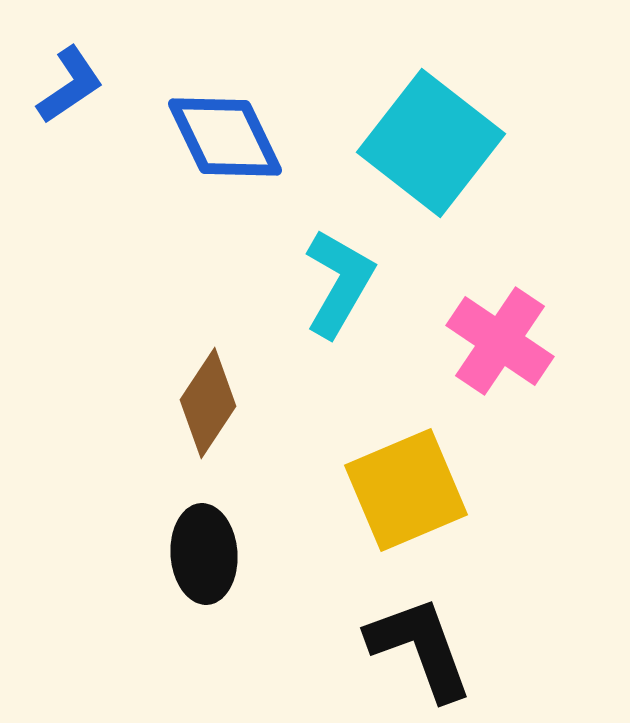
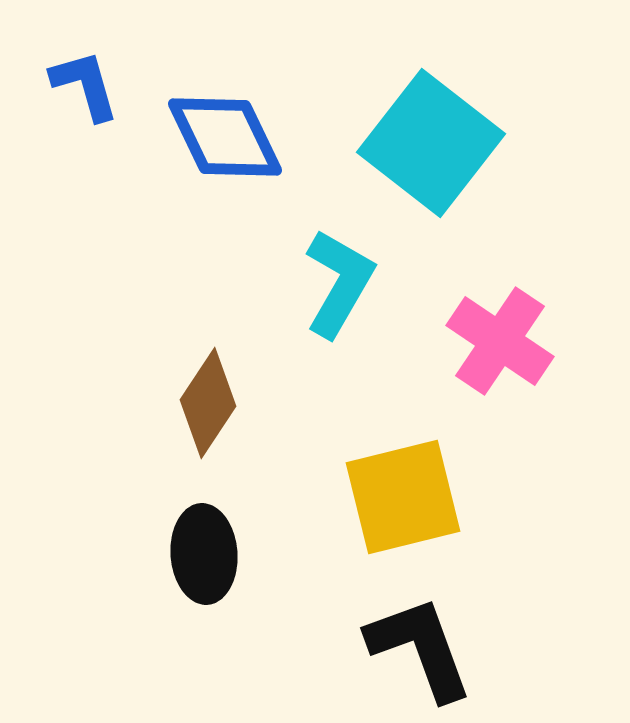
blue L-shape: moved 15 px right; rotated 72 degrees counterclockwise
yellow square: moved 3 px left, 7 px down; rotated 9 degrees clockwise
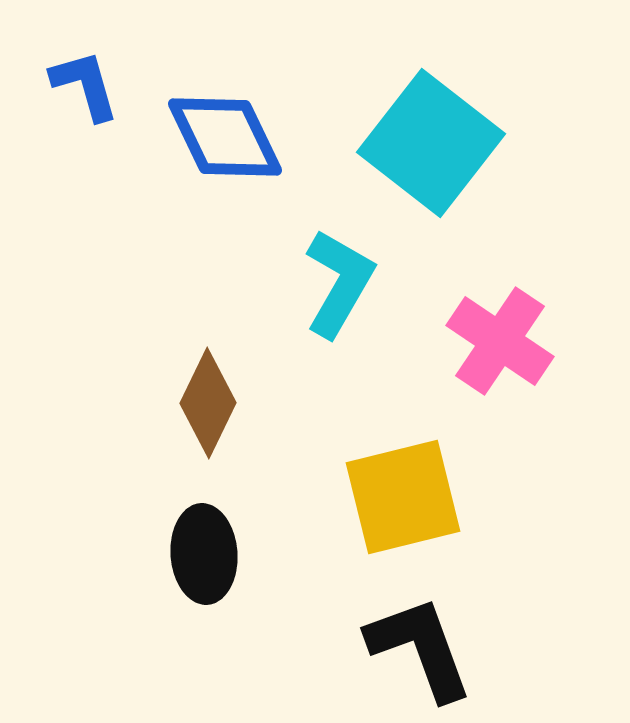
brown diamond: rotated 8 degrees counterclockwise
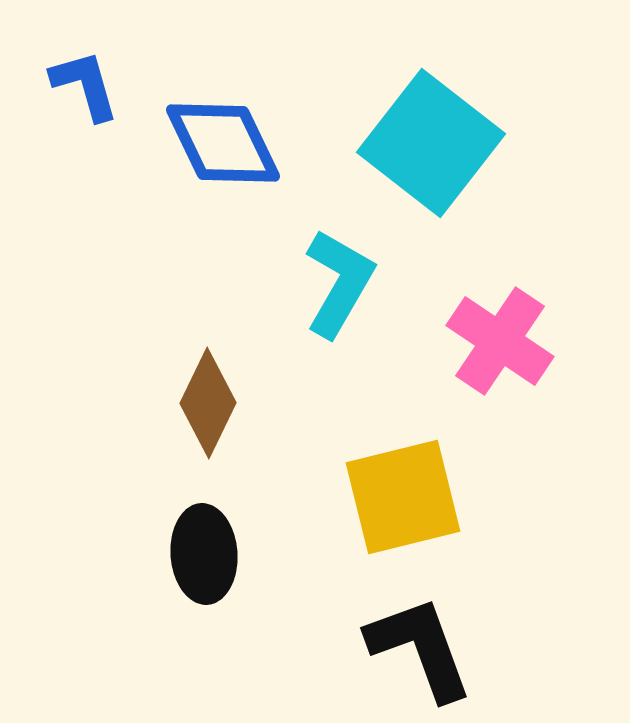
blue diamond: moved 2 px left, 6 px down
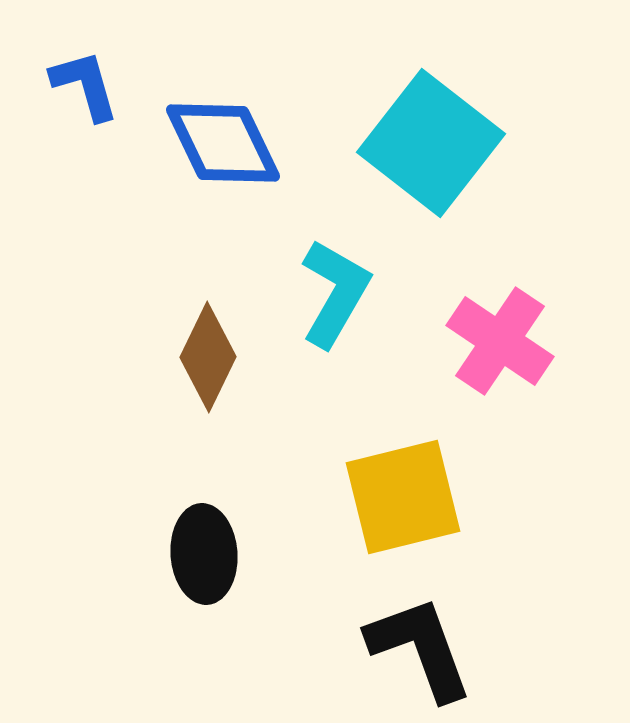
cyan L-shape: moved 4 px left, 10 px down
brown diamond: moved 46 px up
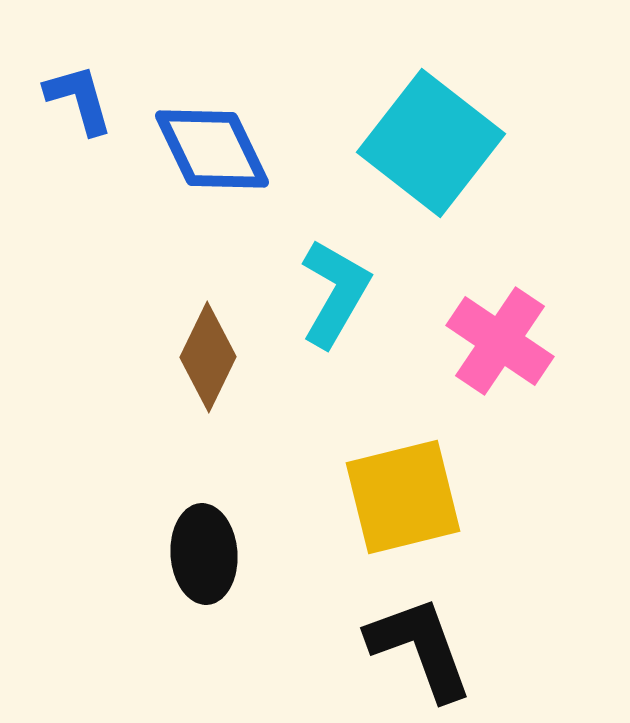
blue L-shape: moved 6 px left, 14 px down
blue diamond: moved 11 px left, 6 px down
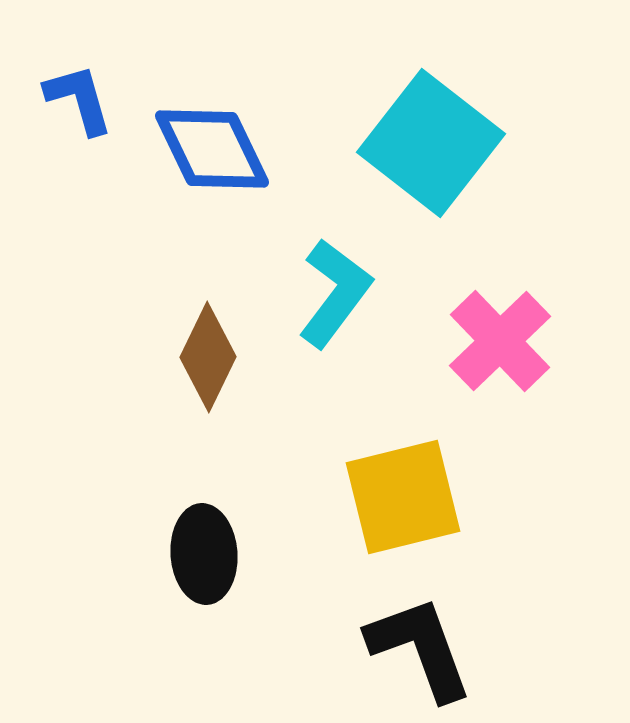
cyan L-shape: rotated 7 degrees clockwise
pink cross: rotated 12 degrees clockwise
